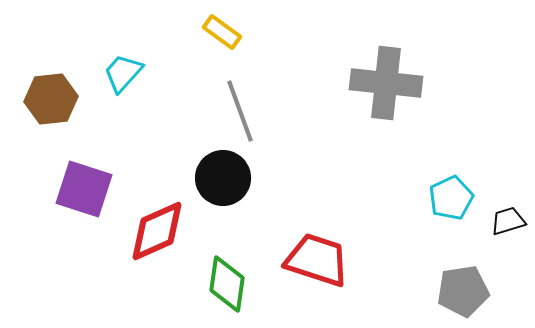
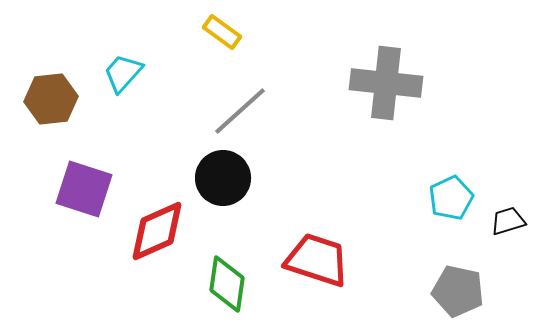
gray line: rotated 68 degrees clockwise
gray pentagon: moved 5 px left; rotated 21 degrees clockwise
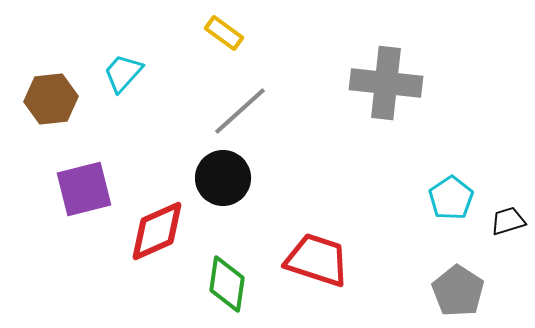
yellow rectangle: moved 2 px right, 1 px down
purple square: rotated 32 degrees counterclockwise
cyan pentagon: rotated 9 degrees counterclockwise
gray pentagon: rotated 21 degrees clockwise
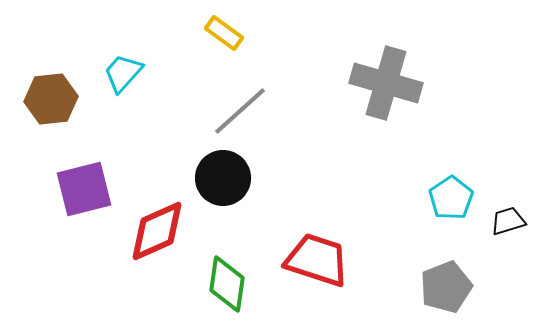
gray cross: rotated 10 degrees clockwise
gray pentagon: moved 12 px left, 4 px up; rotated 18 degrees clockwise
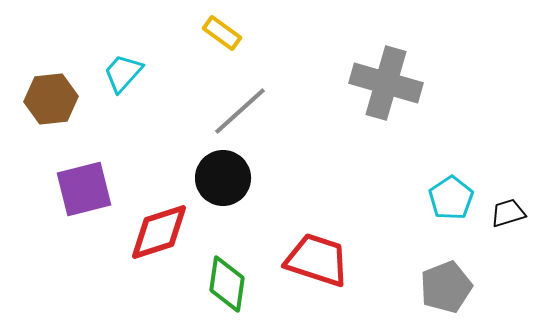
yellow rectangle: moved 2 px left
black trapezoid: moved 8 px up
red diamond: moved 2 px right, 1 px down; rotated 6 degrees clockwise
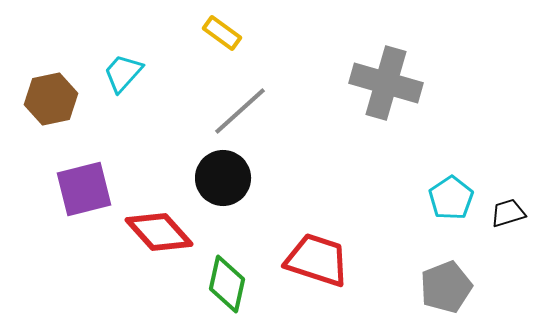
brown hexagon: rotated 6 degrees counterclockwise
red diamond: rotated 66 degrees clockwise
green diamond: rotated 4 degrees clockwise
